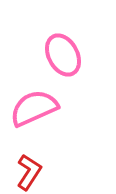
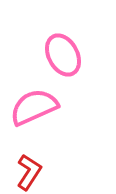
pink semicircle: moved 1 px up
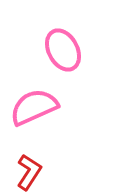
pink ellipse: moved 5 px up
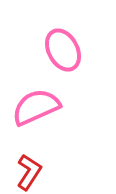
pink semicircle: moved 2 px right
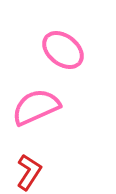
pink ellipse: rotated 24 degrees counterclockwise
